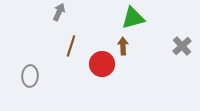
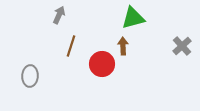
gray arrow: moved 3 px down
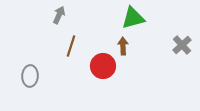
gray cross: moved 1 px up
red circle: moved 1 px right, 2 px down
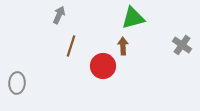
gray cross: rotated 12 degrees counterclockwise
gray ellipse: moved 13 px left, 7 px down
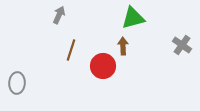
brown line: moved 4 px down
